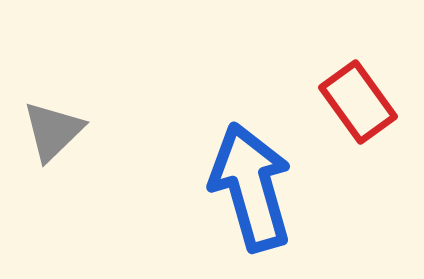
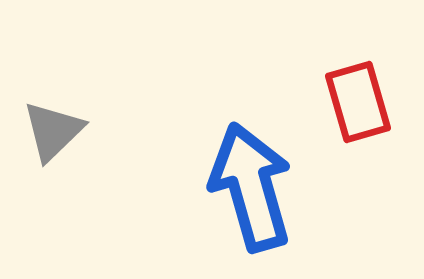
red rectangle: rotated 20 degrees clockwise
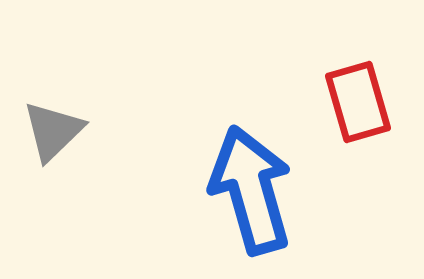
blue arrow: moved 3 px down
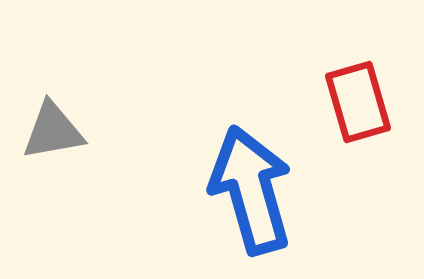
gray triangle: rotated 34 degrees clockwise
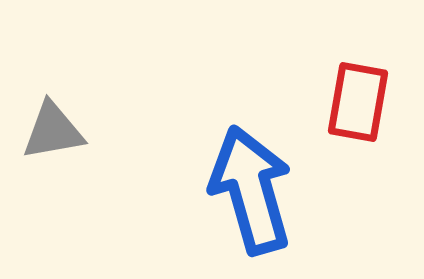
red rectangle: rotated 26 degrees clockwise
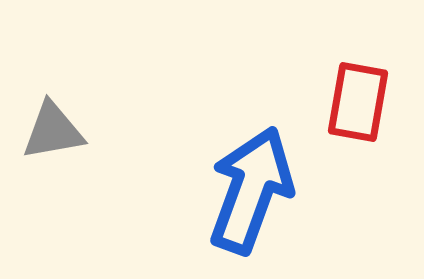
blue arrow: rotated 36 degrees clockwise
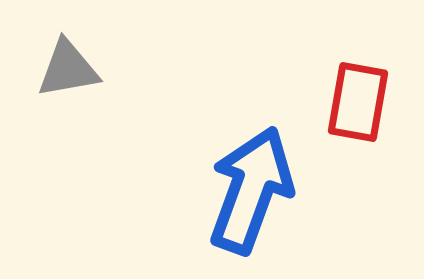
gray triangle: moved 15 px right, 62 px up
